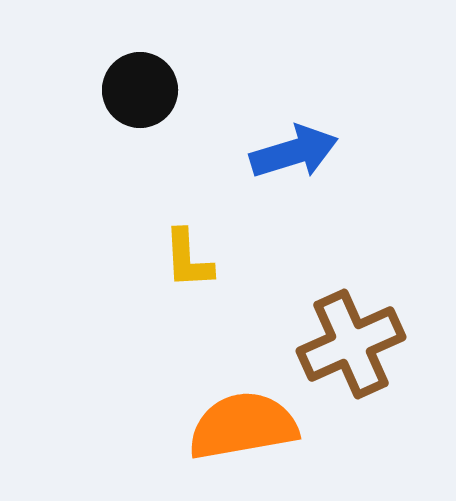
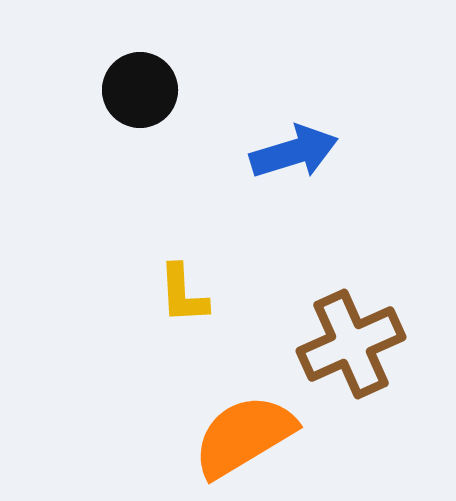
yellow L-shape: moved 5 px left, 35 px down
orange semicircle: moved 1 px right, 10 px down; rotated 21 degrees counterclockwise
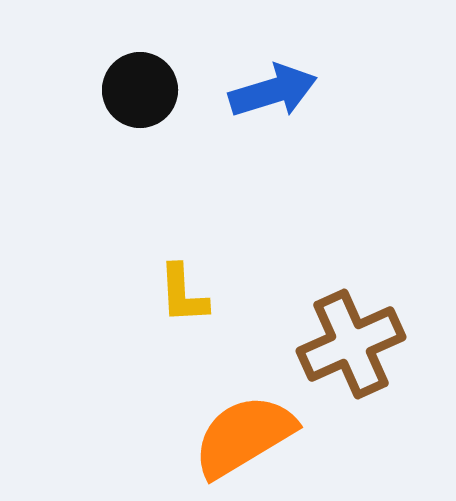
blue arrow: moved 21 px left, 61 px up
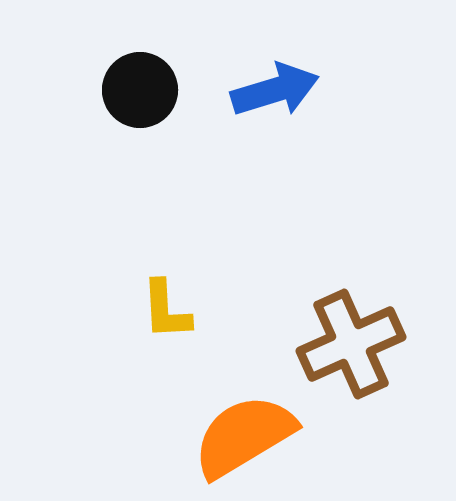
blue arrow: moved 2 px right, 1 px up
yellow L-shape: moved 17 px left, 16 px down
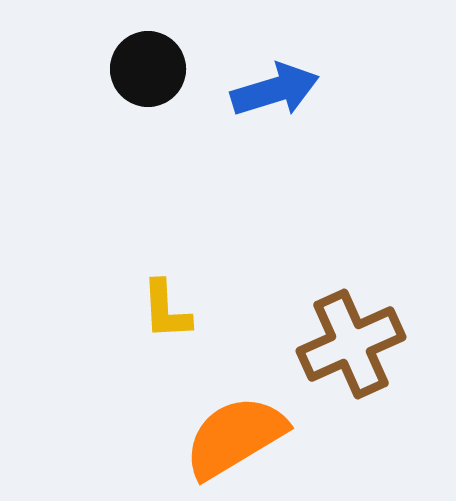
black circle: moved 8 px right, 21 px up
orange semicircle: moved 9 px left, 1 px down
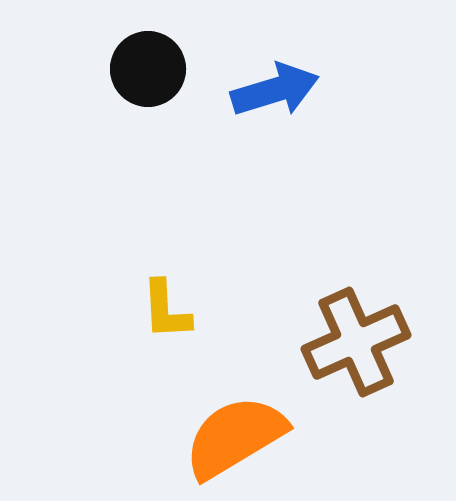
brown cross: moved 5 px right, 2 px up
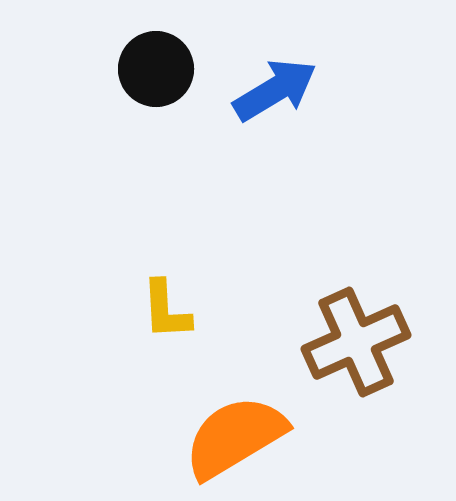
black circle: moved 8 px right
blue arrow: rotated 14 degrees counterclockwise
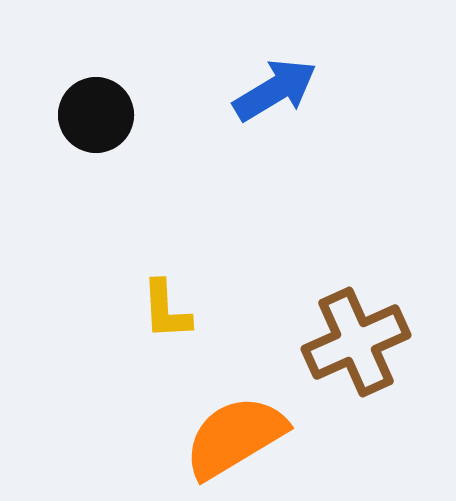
black circle: moved 60 px left, 46 px down
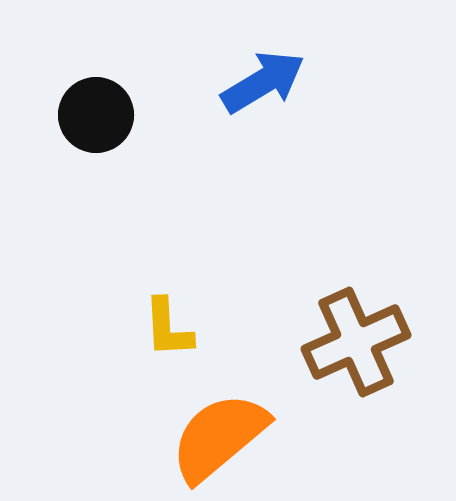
blue arrow: moved 12 px left, 8 px up
yellow L-shape: moved 2 px right, 18 px down
orange semicircle: moved 16 px left; rotated 9 degrees counterclockwise
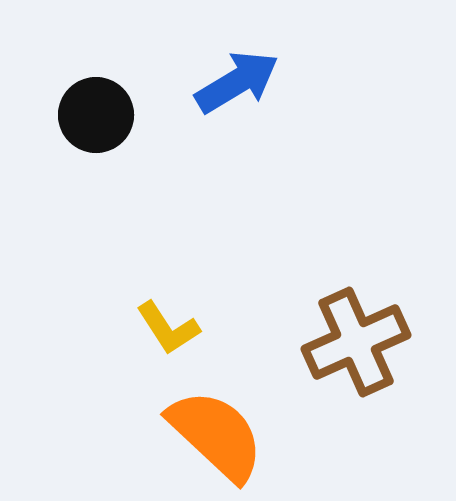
blue arrow: moved 26 px left
yellow L-shape: rotated 30 degrees counterclockwise
orange semicircle: moved 3 px left, 2 px up; rotated 83 degrees clockwise
